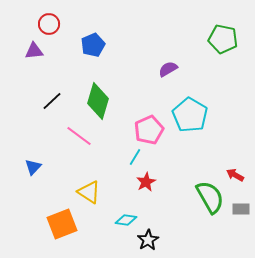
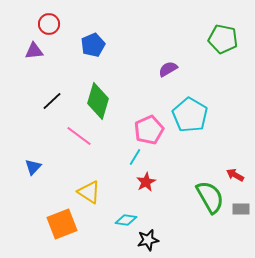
black star: rotated 20 degrees clockwise
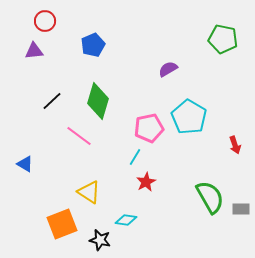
red circle: moved 4 px left, 3 px up
cyan pentagon: moved 1 px left, 2 px down
pink pentagon: moved 2 px up; rotated 12 degrees clockwise
blue triangle: moved 8 px left, 3 px up; rotated 42 degrees counterclockwise
red arrow: moved 30 px up; rotated 138 degrees counterclockwise
black star: moved 48 px left; rotated 25 degrees clockwise
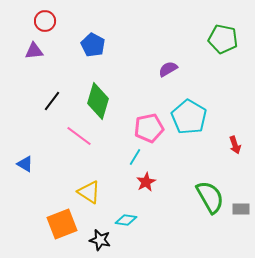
blue pentagon: rotated 20 degrees counterclockwise
black line: rotated 10 degrees counterclockwise
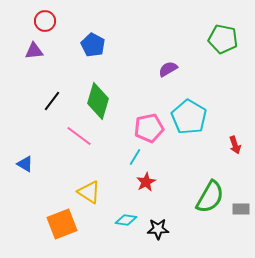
green semicircle: rotated 60 degrees clockwise
black star: moved 58 px right, 11 px up; rotated 15 degrees counterclockwise
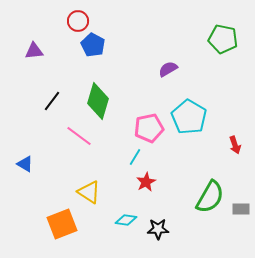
red circle: moved 33 px right
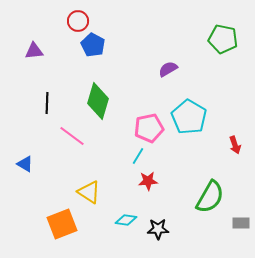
black line: moved 5 px left, 2 px down; rotated 35 degrees counterclockwise
pink line: moved 7 px left
cyan line: moved 3 px right, 1 px up
red star: moved 2 px right, 1 px up; rotated 24 degrees clockwise
gray rectangle: moved 14 px down
